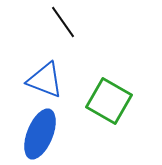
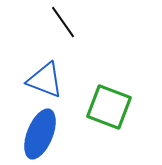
green square: moved 6 px down; rotated 9 degrees counterclockwise
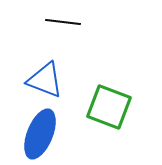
black line: rotated 48 degrees counterclockwise
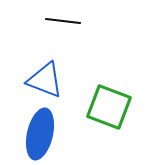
black line: moved 1 px up
blue ellipse: rotated 9 degrees counterclockwise
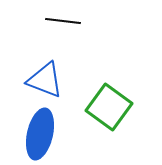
green square: rotated 15 degrees clockwise
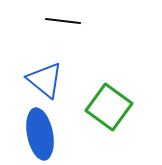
blue triangle: rotated 18 degrees clockwise
blue ellipse: rotated 24 degrees counterclockwise
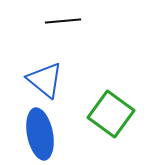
black line: rotated 12 degrees counterclockwise
green square: moved 2 px right, 7 px down
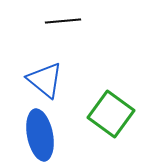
blue ellipse: moved 1 px down
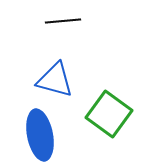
blue triangle: moved 10 px right; rotated 24 degrees counterclockwise
green square: moved 2 px left
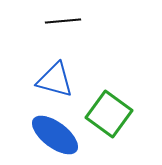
blue ellipse: moved 15 px right; rotated 42 degrees counterclockwise
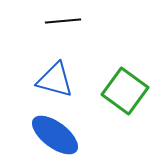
green square: moved 16 px right, 23 px up
